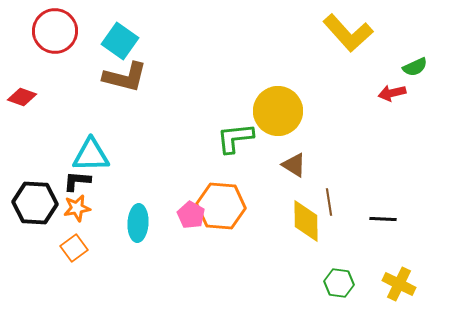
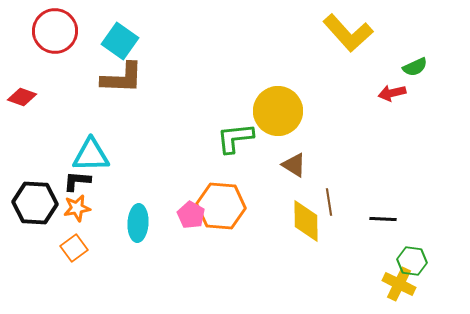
brown L-shape: moved 3 px left, 1 px down; rotated 12 degrees counterclockwise
green hexagon: moved 73 px right, 22 px up
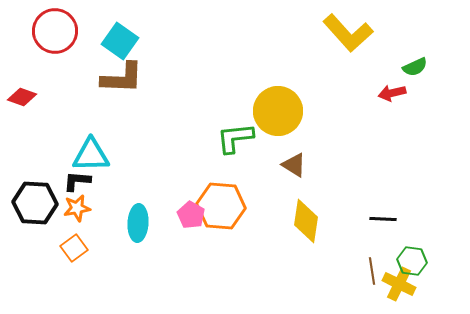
brown line: moved 43 px right, 69 px down
yellow diamond: rotated 9 degrees clockwise
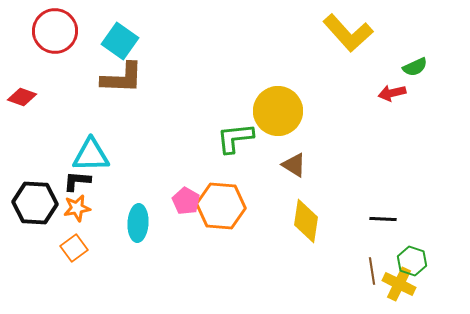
pink pentagon: moved 5 px left, 14 px up
green hexagon: rotated 12 degrees clockwise
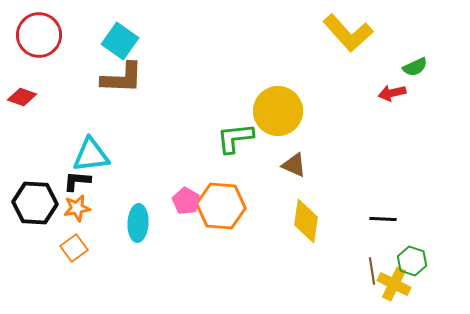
red circle: moved 16 px left, 4 px down
cyan triangle: rotated 6 degrees counterclockwise
brown triangle: rotated 8 degrees counterclockwise
yellow cross: moved 5 px left
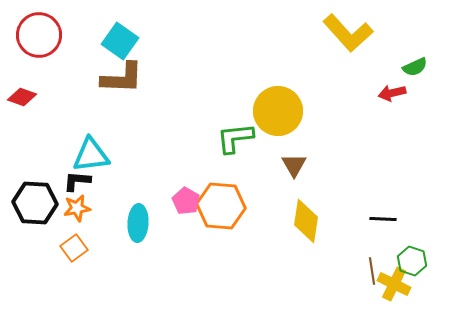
brown triangle: rotated 36 degrees clockwise
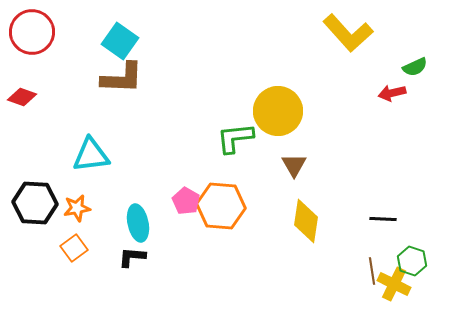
red circle: moved 7 px left, 3 px up
black L-shape: moved 55 px right, 76 px down
cyan ellipse: rotated 15 degrees counterclockwise
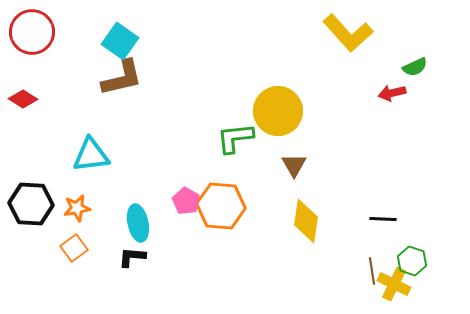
brown L-shape: rotated 15 degrees counterclockwise
red diamond: moved 1 px right, 2 px down; rotated 12 degrees clockwise
black hexagon: moved 4 px left, 1 px down
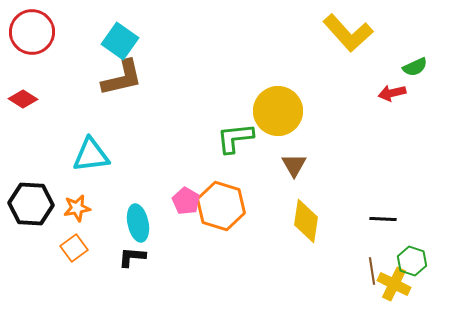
orange hexagon: rotated 12 degrees clockwise
